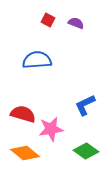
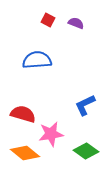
pink star: moved 5 px down
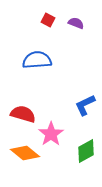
pink star: rotated 25 degrees counterclockwise
green diamond: rotated 65 degrees counterclockwise
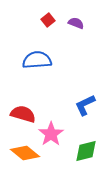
red square: rotated 24 degrees clockwise
green diamond: rotated 15 degrees clockwise
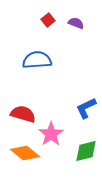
blue L-shape: moved 1 px right, 3 px down
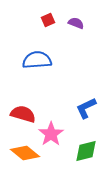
red square: rotated 16 degrees clockwise
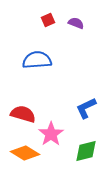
orange diamond: rotated 8 degrees counterclockwise
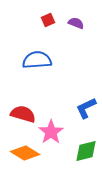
pink star: moved 2 px up
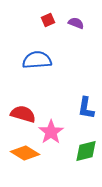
blue L-shape: rotated 55 degrees counterclockwise
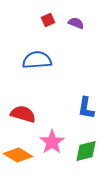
pink star: moved 1 px right, 10 px down
orange diamond: moved 7 px left, 2 px down
